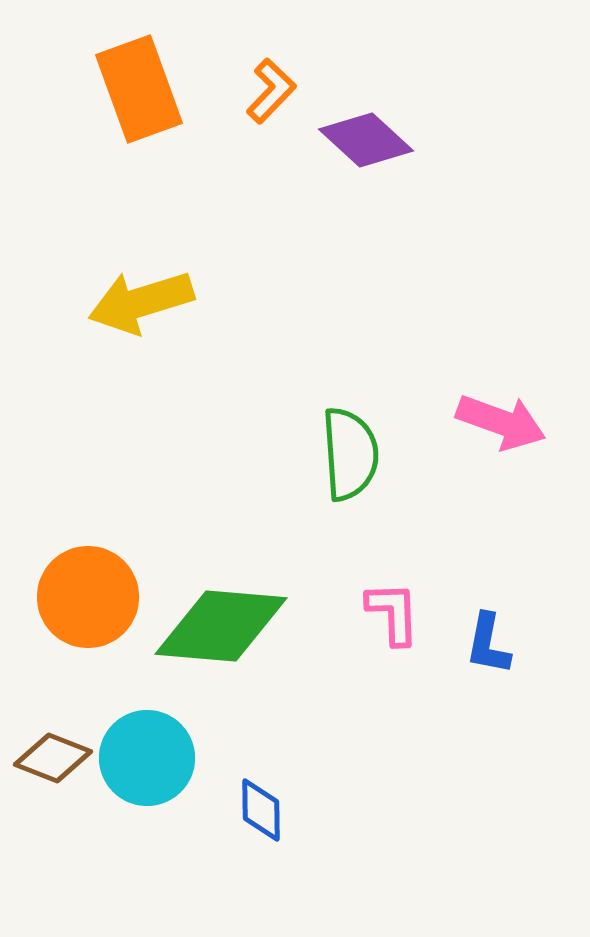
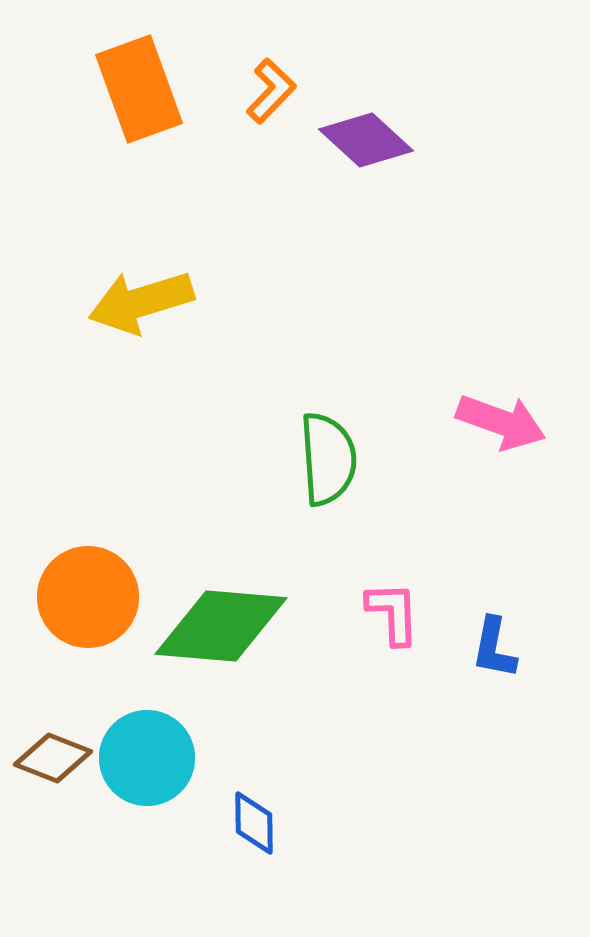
green semicircle: moved 22 px left, 5 px down
blue L-shape: moved 6 px right, 4 px down
blue diamond: moved 7 px left, 13 px down
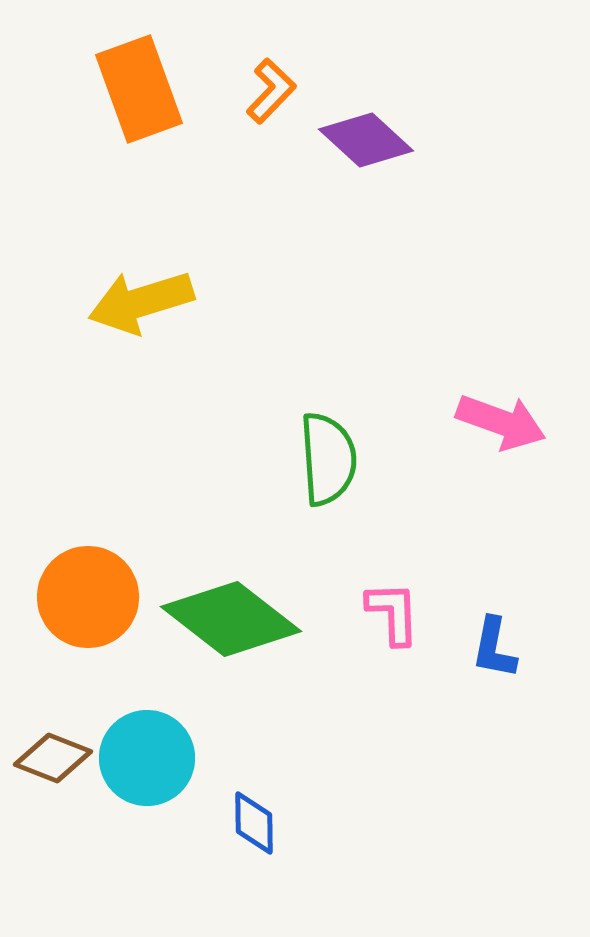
green diamond: moved 10 px right, 7 px up; rotated 33 degrees clockwise
